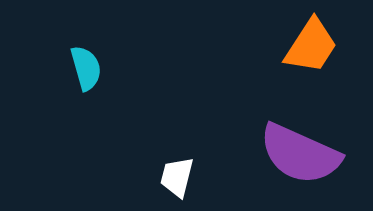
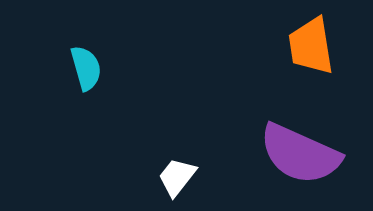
orange trapezoid: rotated 138 degrees clockwise
white trapezoid: rotated 24 degrees clockwise
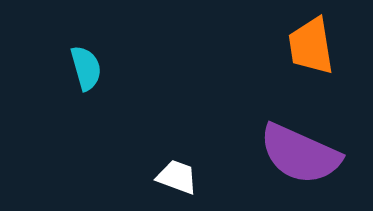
white trapezoid: rotated 72 degrees clockwise
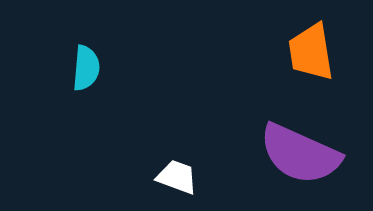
orange trapezoid: moved 6 px down
cyan semicircle: rotated 21 degrees clockwise
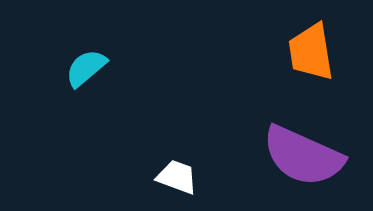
cyan semicircle: rotated 135 degrees counterclockwise
purple semicircle: moved 3 px right, 2 px down
